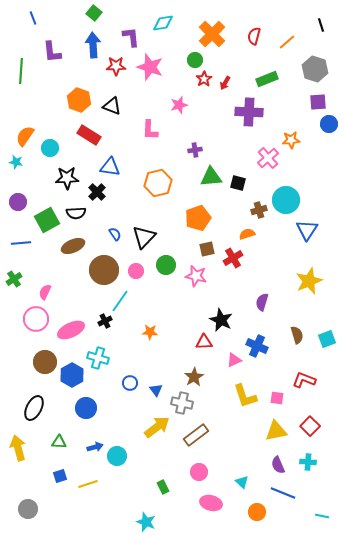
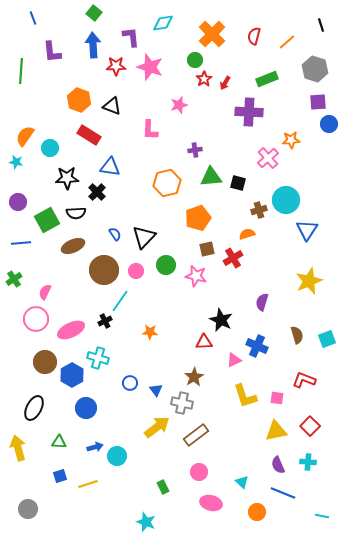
orange hexagon at (158, 183): moved 9 px right
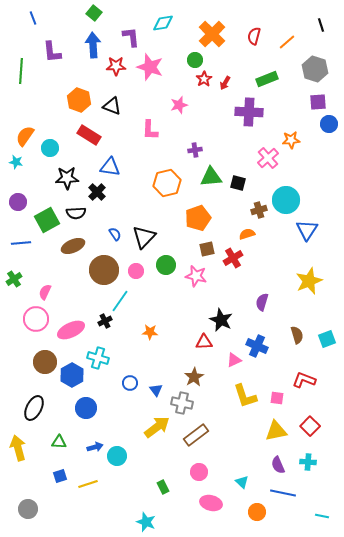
blue line at (283, 493): rotated 10 degrees counterclockwise
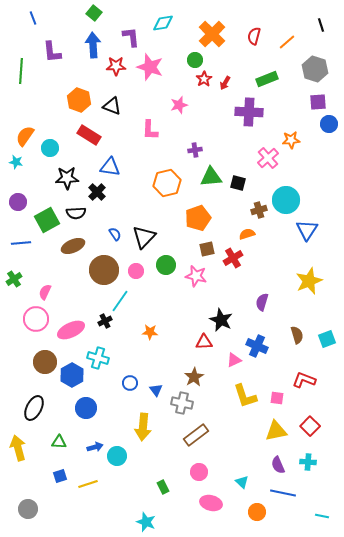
yellow arrow at (157, 427): moved 14 px left; rotated 132 degrees clockwise
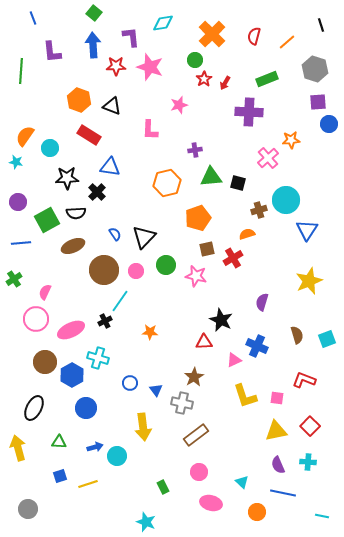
yellow arrow at (143, 427): rotated 12 degrees counterclockwise
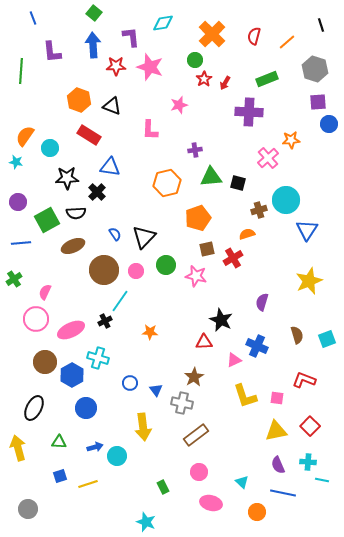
cyan line at (322, 516): moved 36 px up
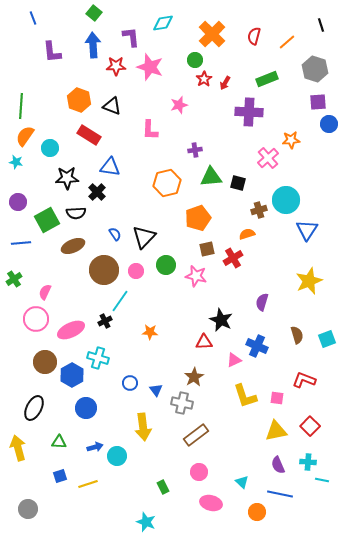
green line at (21, 71): moved 35 px down
blue line at (283, 493): moved 3 px left, 1 px down
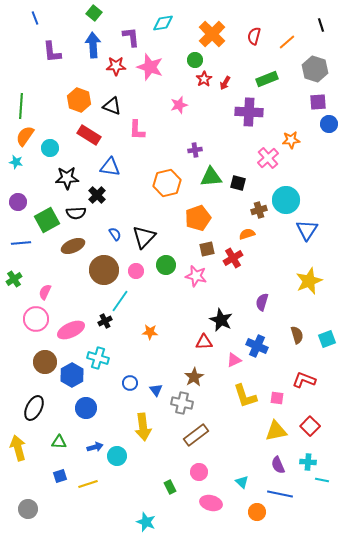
blue line at (33, 18): moved 2 px right
pink L-shape at (150, 130): moved 13 px left
black cross at (97, 192): moved 3 px down
green rectangle at (163, 487): moved 7 px right
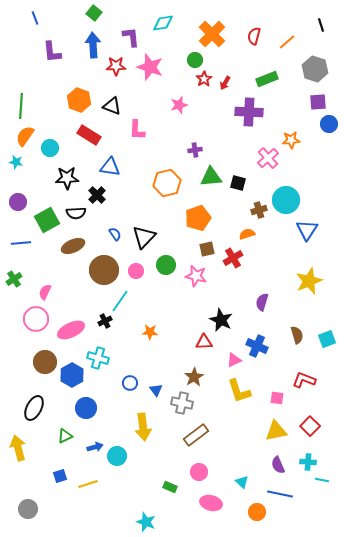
yellow L-shape at (245, 396): moved 6 px left, 5 px up
green triangle at (59, 442): moved 6 px right, 6 px up; rotated 28 degrees counterclockwise
green rectangle at (170, 487): rotated 40 degrees counterclockwise
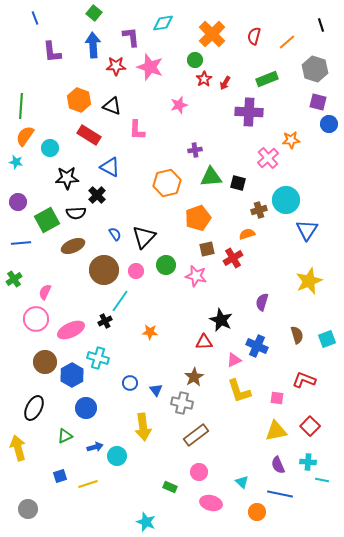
purple square at (318, 102): rotated 18 degrees clockwise
blue triangle at (110, 167): rotated 20 degrees clockwise
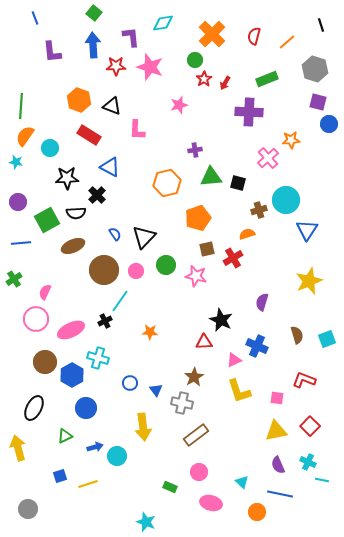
cyan cross at (308, 462): rotated 21 degrees clockwise
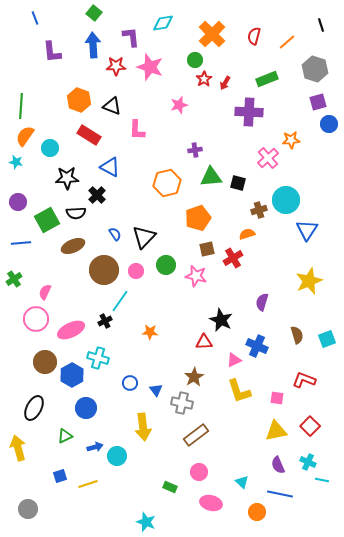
purple square at (318, 102): rotated 30 degrees counterclockwise
